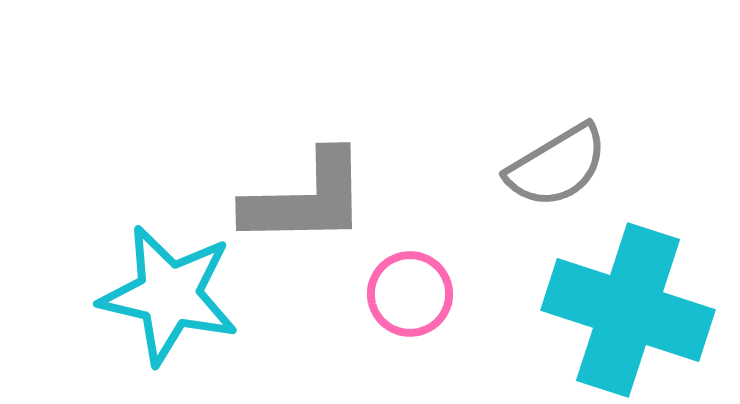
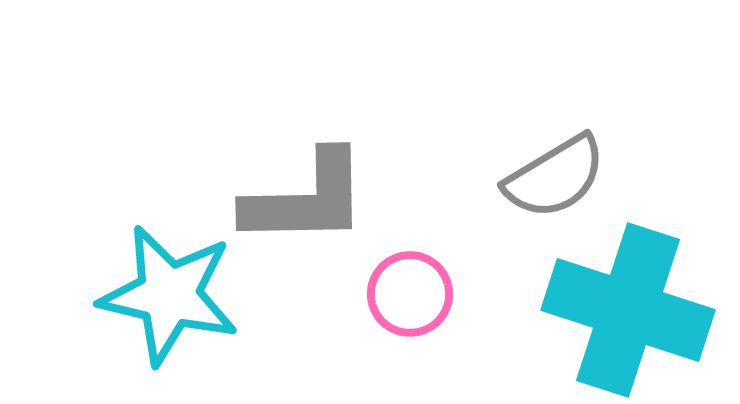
gray semicircle: moved 2 px left, 11 px down
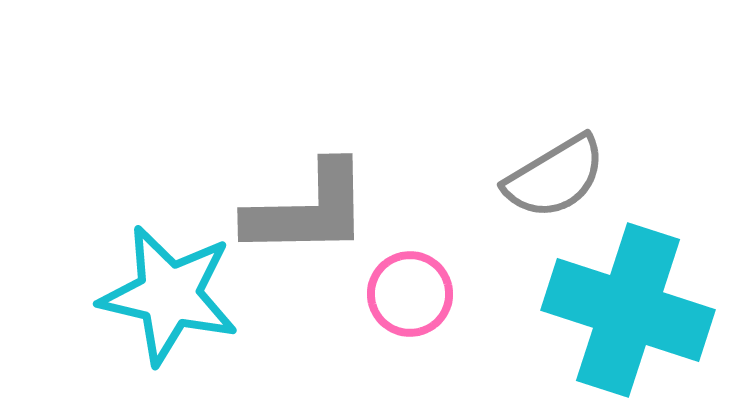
gray L-shape: moved 2 px right, 11 px down
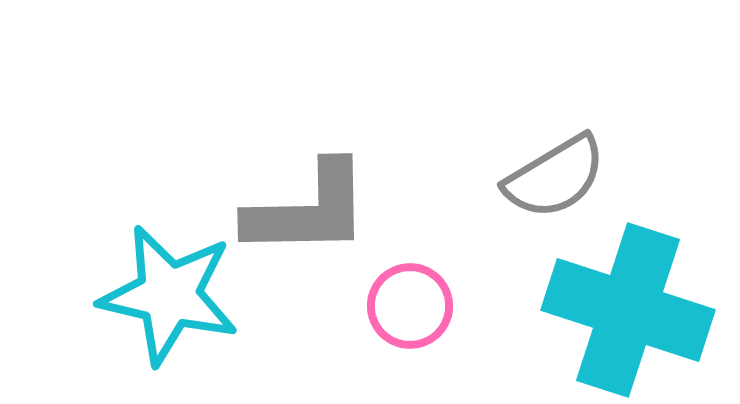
pink circle: moved 12 px down
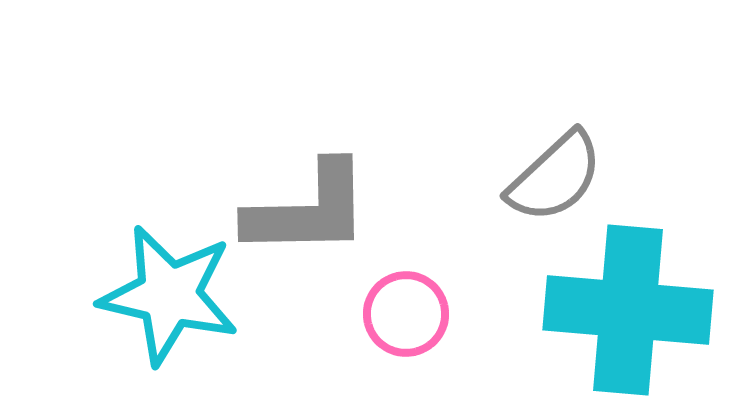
gray semicircle: rotated 12 degrees counterclockwise
pink circle: moved 4 px left, 8 px down
cyan cross: rotated 13 degrees counterclockwise
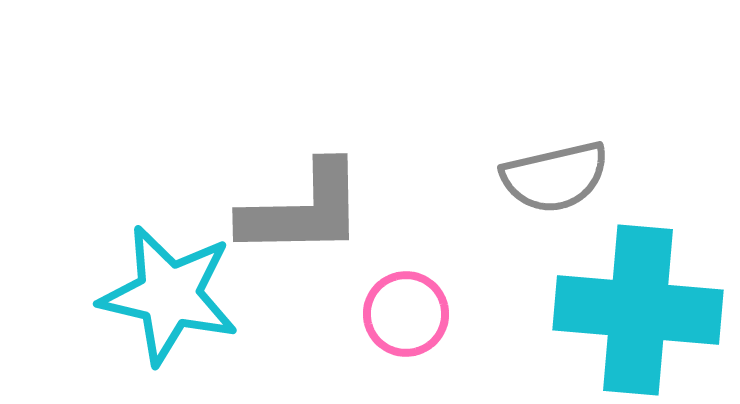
gray semicircle: rotated 30 degrees clockwise
gray L-shape: moved 5 px left
cyan cross: moved 10 px right
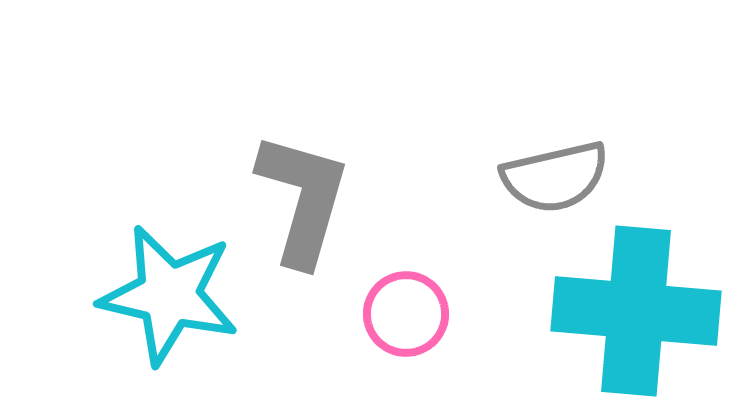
gray L-shape: moved 11 px up; rotated 73 degrees counterclockwise
cyan cross: moved 2 px left, 1 px down
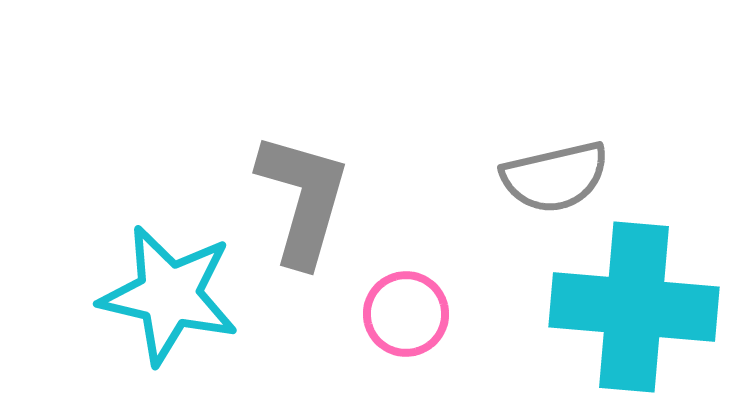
cyan cross: moved 2 px left, 4 px up
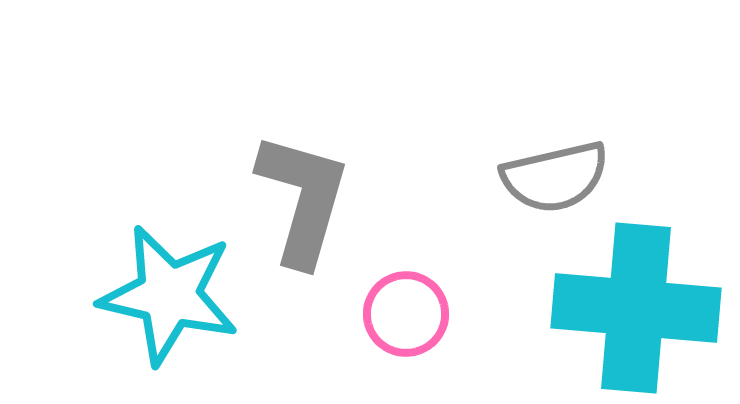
cyan cross: moved 2 px right, 1 px down
